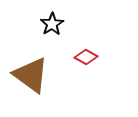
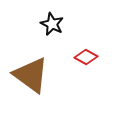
black star: rotated 15 degrees counterclockwise
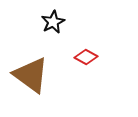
black star: moved 1 px right, 2 px up; rotated 20 degrees clockwise
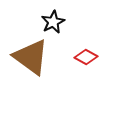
brown triangle: moved 18 px up
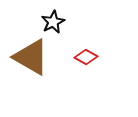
brown triangle: rotated 6 degrees counterclockwise
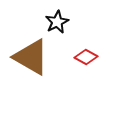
black star: moved 4 px right
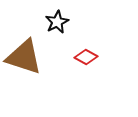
brown triangle: moved 7 px left; rotated 12 degrees counterclockwise
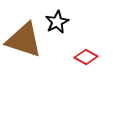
brown triangle: moved 17 px up
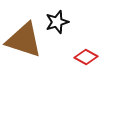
black star: rotated 10 degrees clockwise
